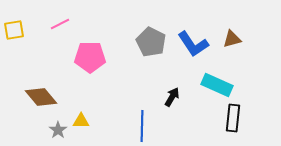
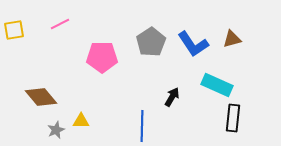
gray pentagon: rotated 12 degrees clockwise
pink pentagon: moved 12 px right
gray star: moved 2 px left; rotated 12 degrees clockwise
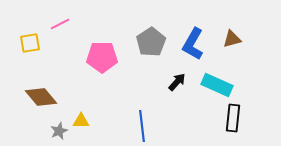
yellow square: moved 16 px right, 13 px down
blue L-shape: rotated 64 degrees clockwise
black arrow: moved 5 px right, 15 px up; rotated 12 degrees clockwise
blue line: rotated 8 degrees counterclockwise
gray star: moved 3 px right, 1 px down
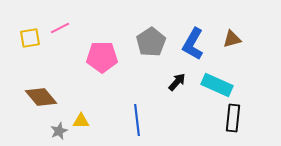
pink line: moved 4 px down
yellow square: moved 5 px up
blue line: moved 5 px left, 6 px up
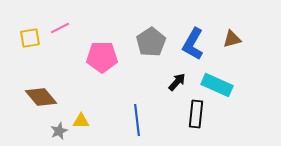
black rectangle: moved 37 px left, 4 px up
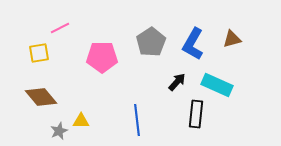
yellow square: moved 9 px right, 15 px down
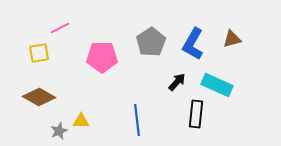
brown diamond: moved 2 px left; rotated 20 degrees counterclockwise
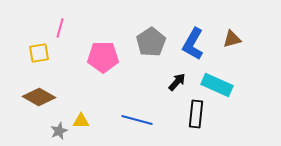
pink line: rotated 48 degrees counterclockwise
pink pentagon: moved 1 px right
blue line: rotated 68 degrees counterclockwise
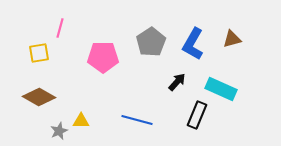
cyan rectangle: moved 4 px right, 4 px down
black rectangle: moved 1 px right, 1 px down; rotated 16 degrees clockwise
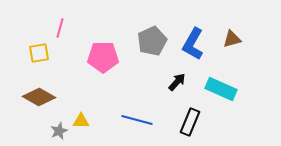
gray pentagon: moved 1 px right, 1 px up; rotated 8 degrees clockwise
black rectangle: moved 7 px left, 7 px down
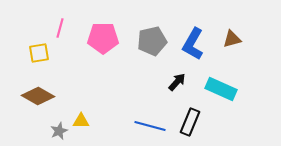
gray pentagon: rotated 12 degrees clockwise
pink pentagon: moved 19 px up
brown diamond: moved 1 px left, 1 px up
blue line: moved 13 px right, 6 px down
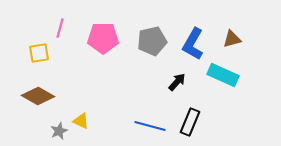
cyan rectangle: moved 2 px right, 14 px up
yellow triangle: rotated 24 degrees clockwise
